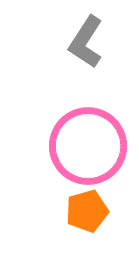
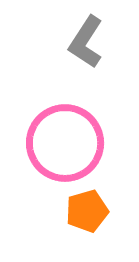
pink circle: moved 23 px left, 3 px up
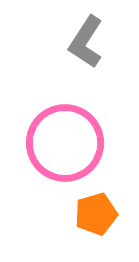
orange pentagon: moved 9 px right, 3 px down
